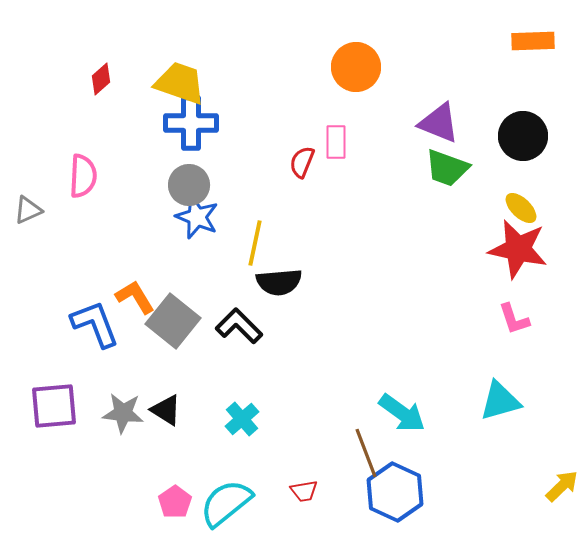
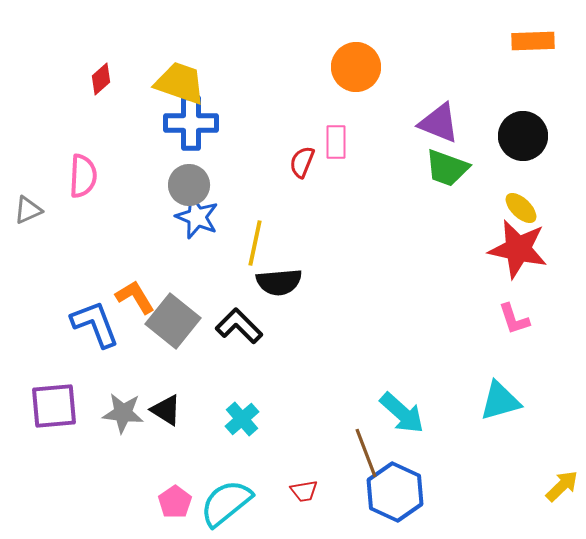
cyan arrow: rotated 6 degrees clockwise
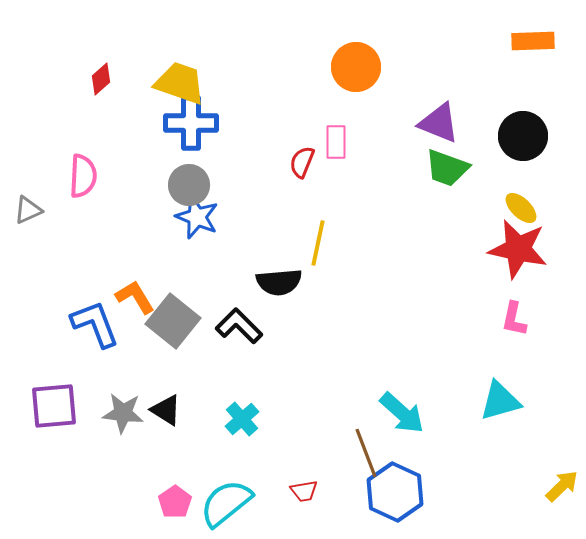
yellow line: moved 63 px right
pink L-shape: rotated 30 degrees clockwise
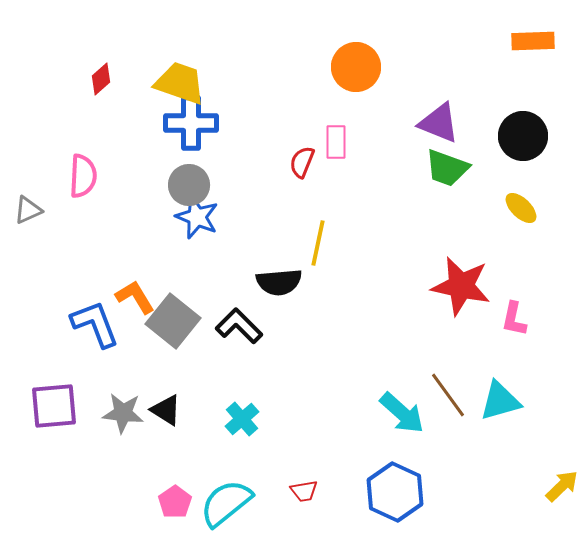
red star: moved 57 px left, 37 px down
brown line: moved 82 px right, 58 px up; rotated 15 degrees counterclockwise
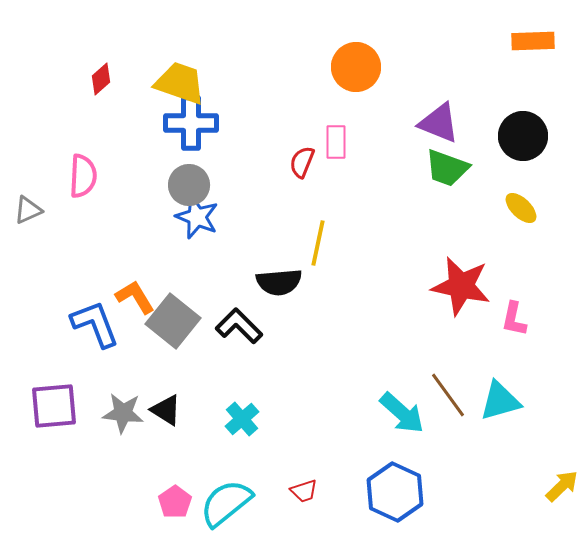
red trapezoid: rotated 8 degrees counterclockwise
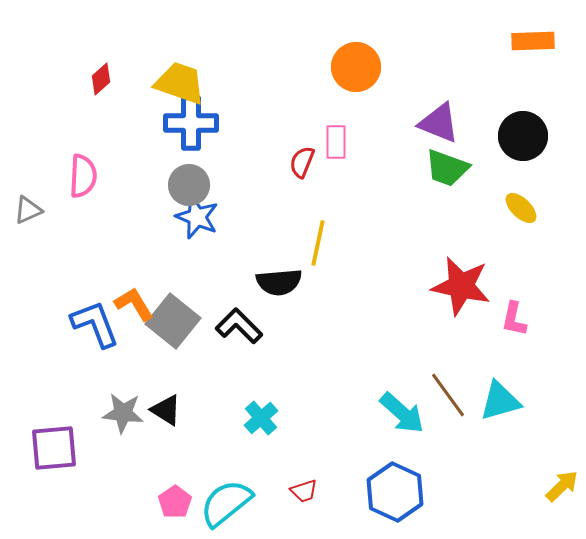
orange L-shape: moved 1 px left, 7 px down
purple square: moved 42 px down
cyan cross: moved 19 px right, 1 px up
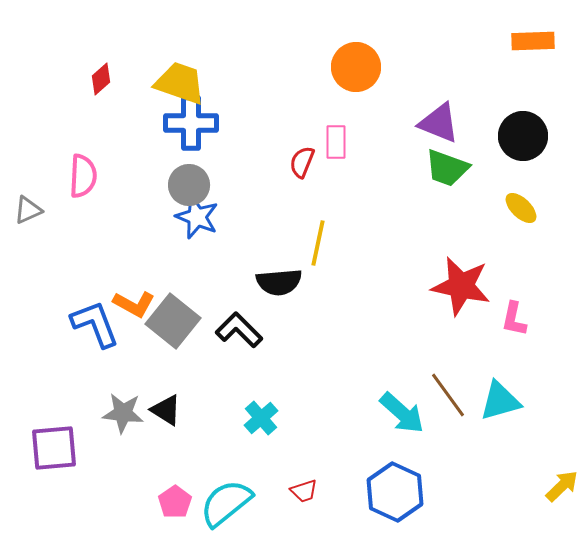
orange L-shape: rotated 150 degrees clockwise
black L-shape: moved 4 px down
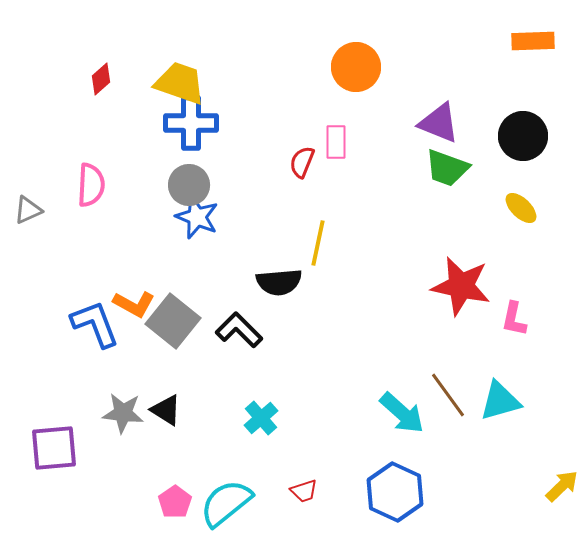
pink semicircle: moved 8 px right, 9 px down
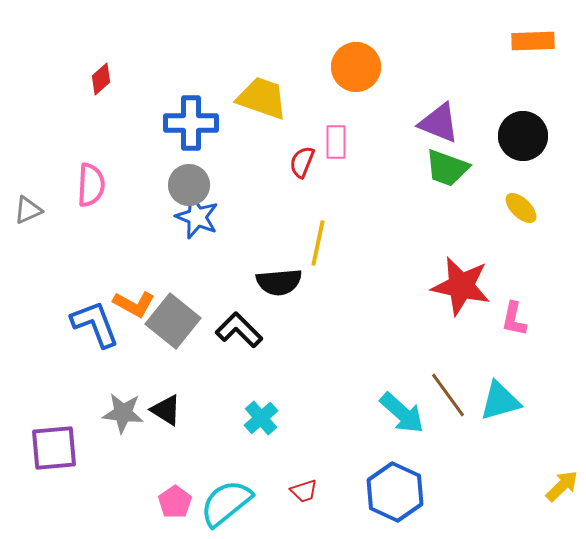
yellow trapezoid: moved 82 px right, 15 px down
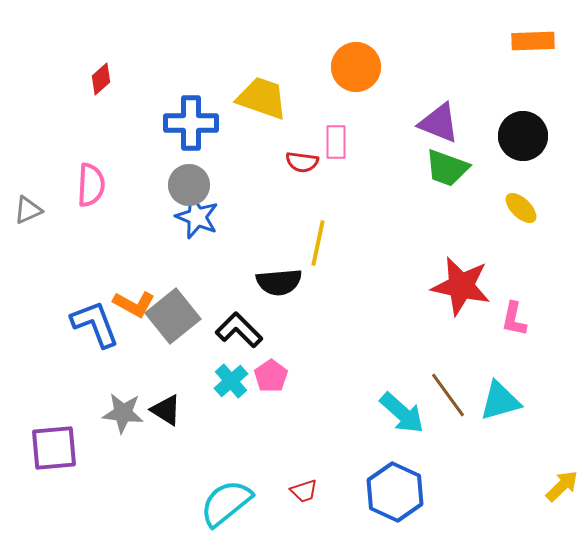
red semicircle: rotated 104 degrees counterclockwise
gray square: moved 5 px up; rotated 12 degrees clockwise
cyan cross: moved 30 px left, 37 px up
pink pentagon: moved 96 px right, 126 px up
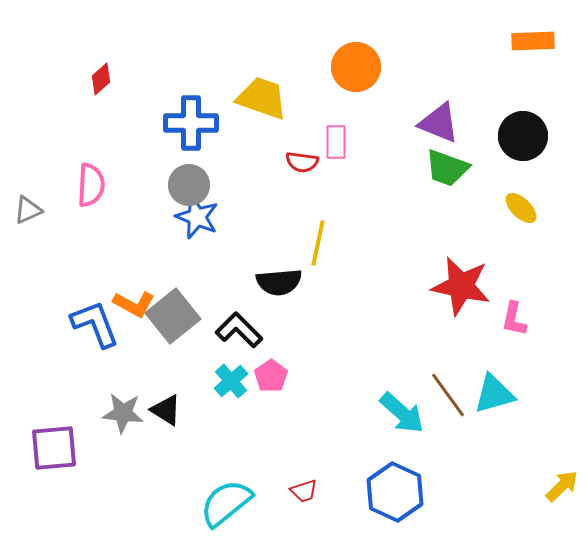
cyan triangle: moved 6 px left, 7 px up
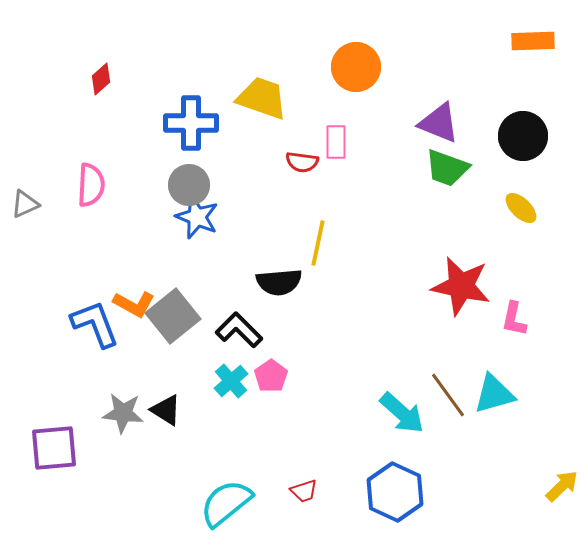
gray triangle: moved 3 px left, 6 px up
